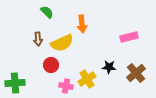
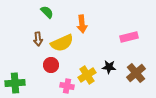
yellow cross: moved 4 px up
pink cross: moved 1 px right
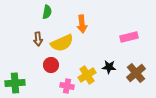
green semicircle: rotated 56 degrees clockwise
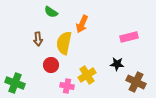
green semicircle: moved 4 px right; rotated 112 degrees clockwise
orange arrow: rotated 30 degrees clockwise
yellow semicircle: moved 2 px right; rotated 125 degrees clockwise
black star: moved 8 px right, 3 px up
brown cross: moved 9 px down; rotated 24 degrees counterclockwise
green cross: rotated 24 degrees clockwise
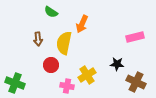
pink rectangle: moved 6 px right
